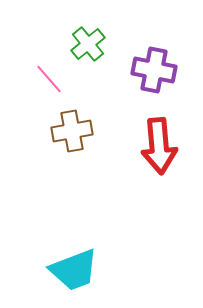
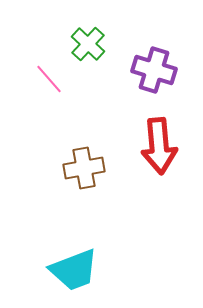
green cross: rotated 8 degrees counterclockwise
purple cross: rotated 6 degrees clockwise
brown cross: moved 12 px right, 37 px down
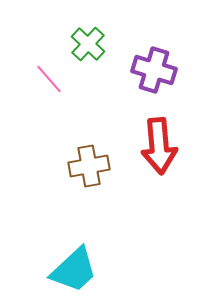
brown cross: moved 5 px right, 2 px up
cyan trapezoid: rotated 22 degrees counterclockwise
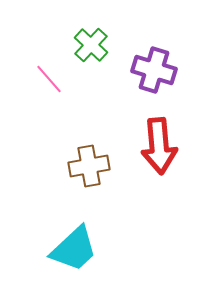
green cross: moved 3 px right, 1 px down
cyan trapezoid: moved 21 px up
